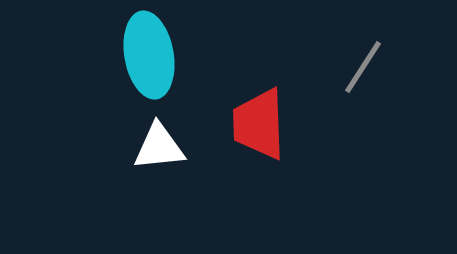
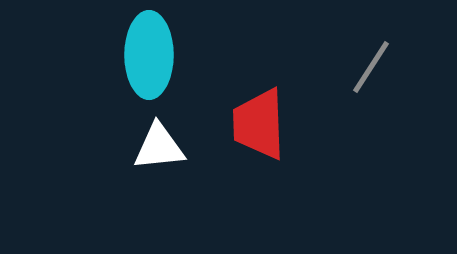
cyan ellipse: rotated 10 degrees clockwise
gray line: moved 8 px right
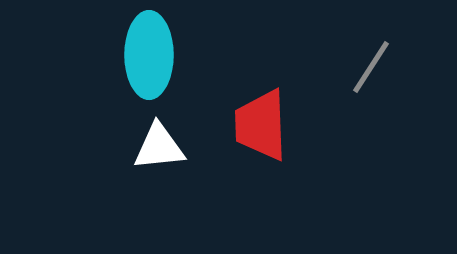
red trapezoid: moved 2 px right, 1 px down
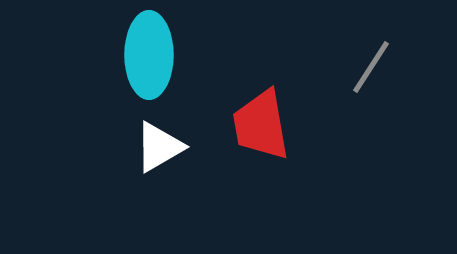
red trapezoid: rotated 8 degrees counterclockwise
white triangle: rotated 24 degrees counterclockwise
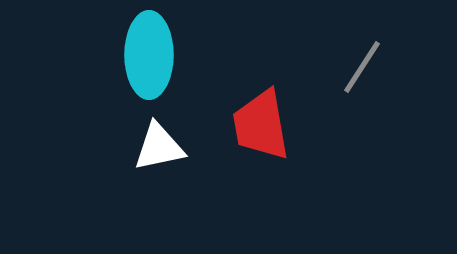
gray line: moved 9 px left
white triangle: rotated 18 degrees clockwise
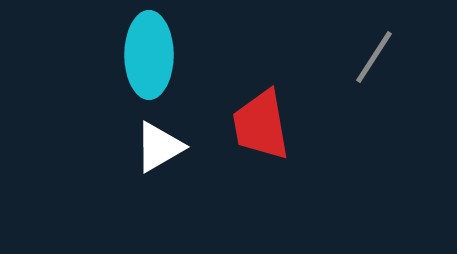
gray line: moved 12 px right, 10 px up
white triangle: rotated 18 degrees counterclockwise
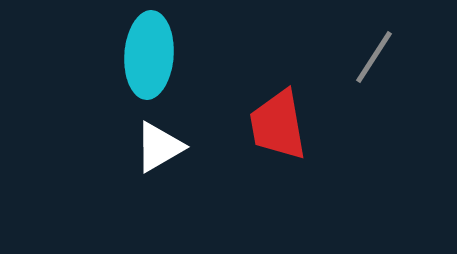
cyan ellipse: rotated 4 degrees clockwise
red trapezoid: moved 17 px right
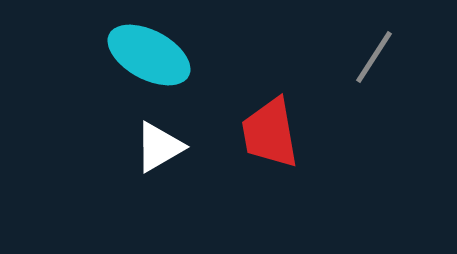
cyan ellipse: rotated 66 degrees counterclockwise
red trapezoid: moved 8 px left, 8 px down
